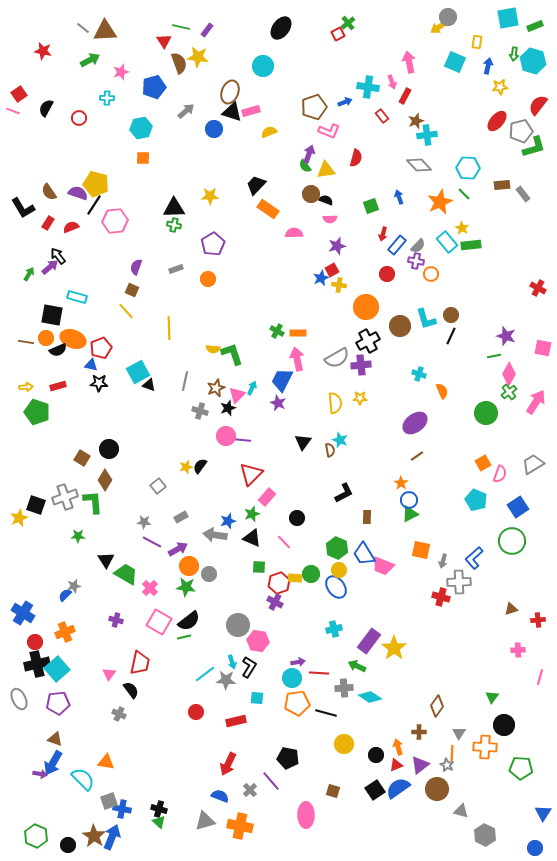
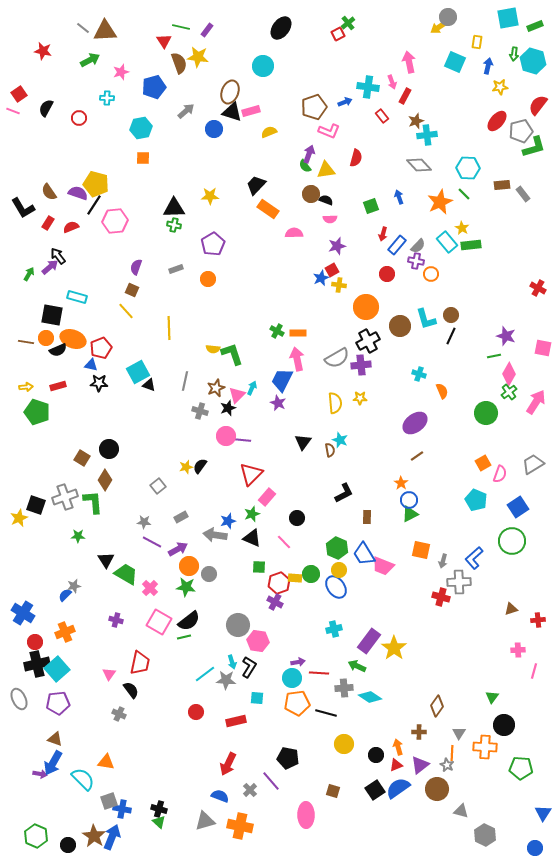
pink line at (540, 677): moved 6 px left, 6 px up
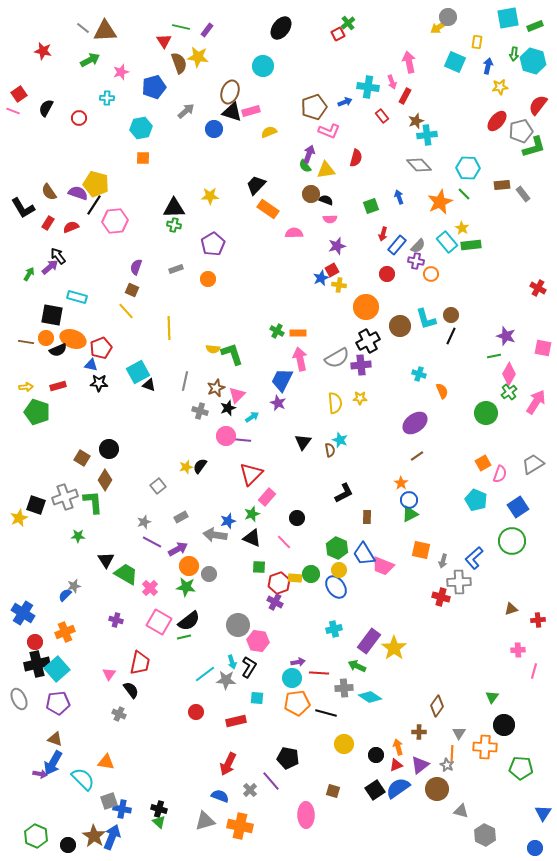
pink arrow at (297, 359): moved 3 px right
cyan arrow at (252, 388): moved 29 px down; rotated 32 degrees clockwise
gray star at (144, 522): rotated 24 degrees counterclockwise
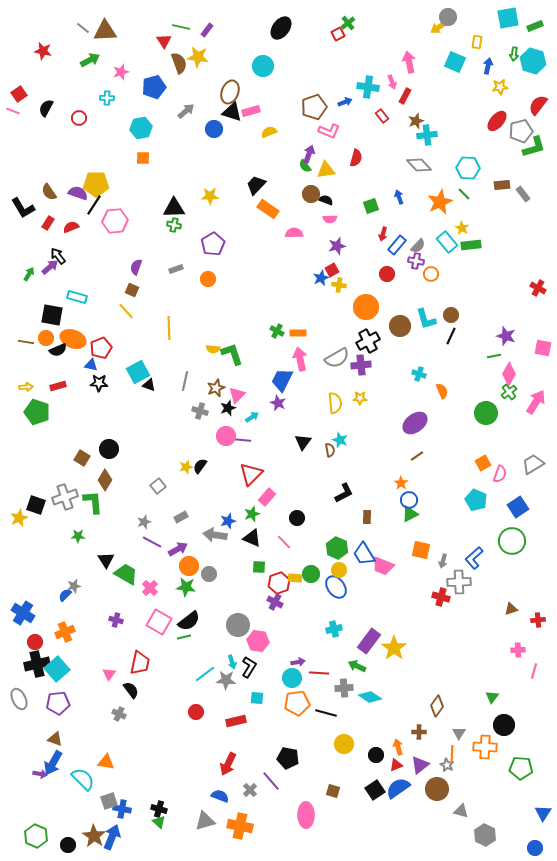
yellow pentagon at (96, 184): rotated 15 degrees counterclockwise
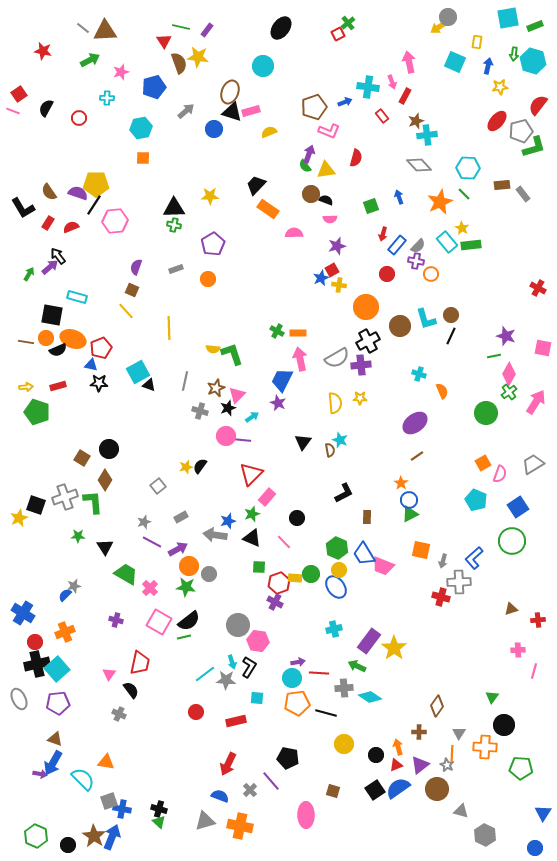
black triangle at (106, 560): moved 1 px left, 13 px up
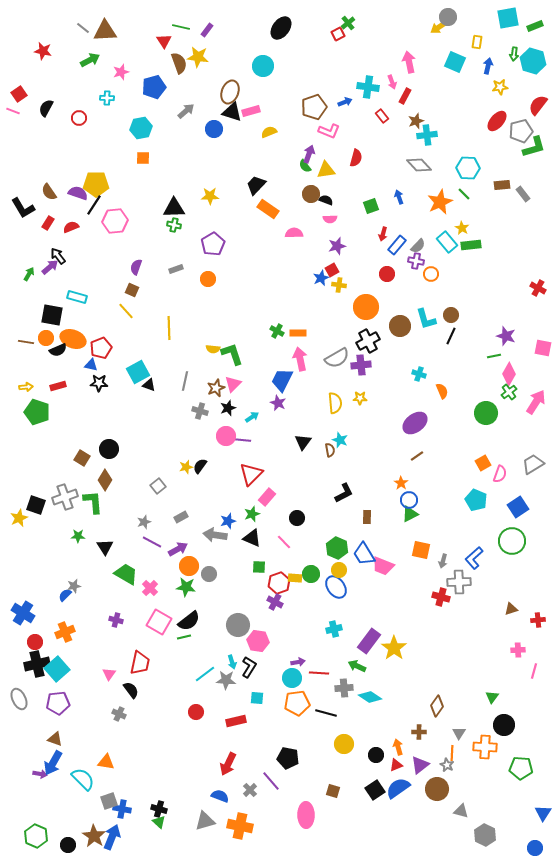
pink triangle at (237, 395): moved 4 px left, 11 px up
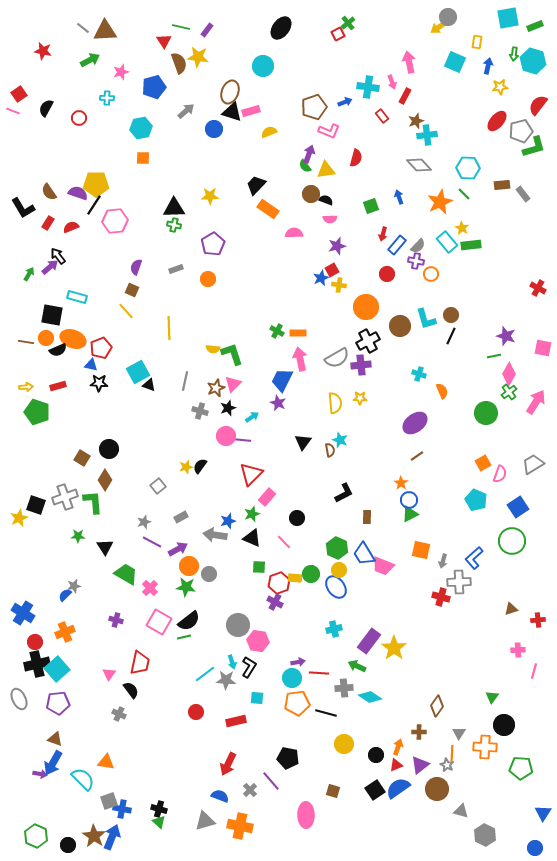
orange arrow at (398, 747): rotated 35 degrees clockwise
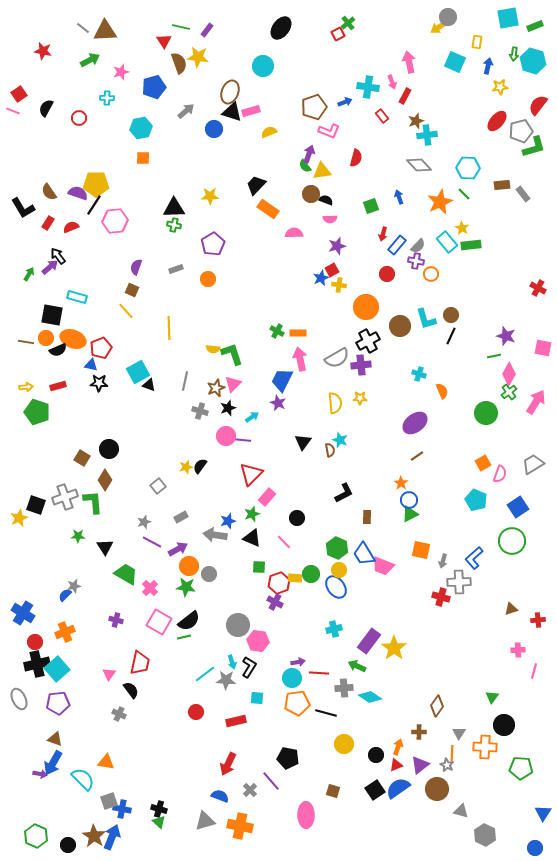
yellow triangle at (326, 170): moved 4 px left, 1 px down
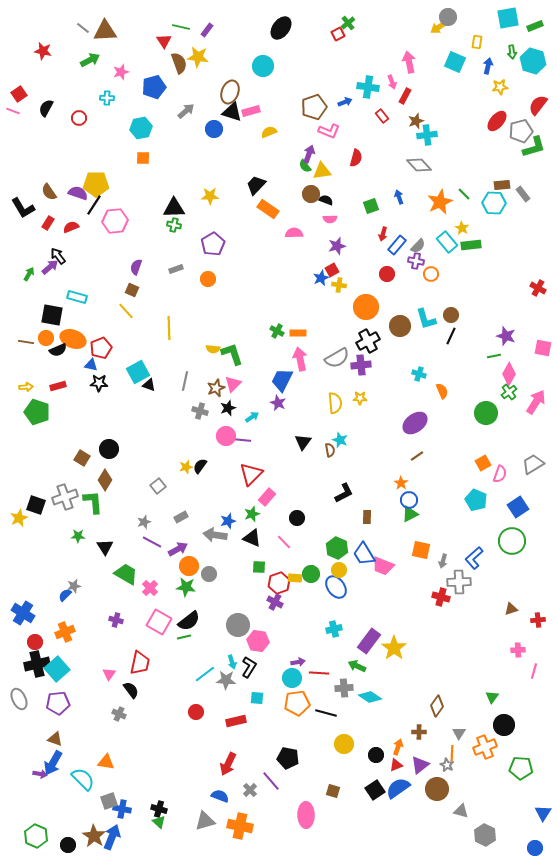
green arrow at (514, 54): moved 2 px left, 2 px up; rotated 16 degrees counterclockwise
cyan hexagon at (468, 168): moved 26 px right, 35 px down
orange cross at (485, 747): rotated 25 degrees counterclockwise
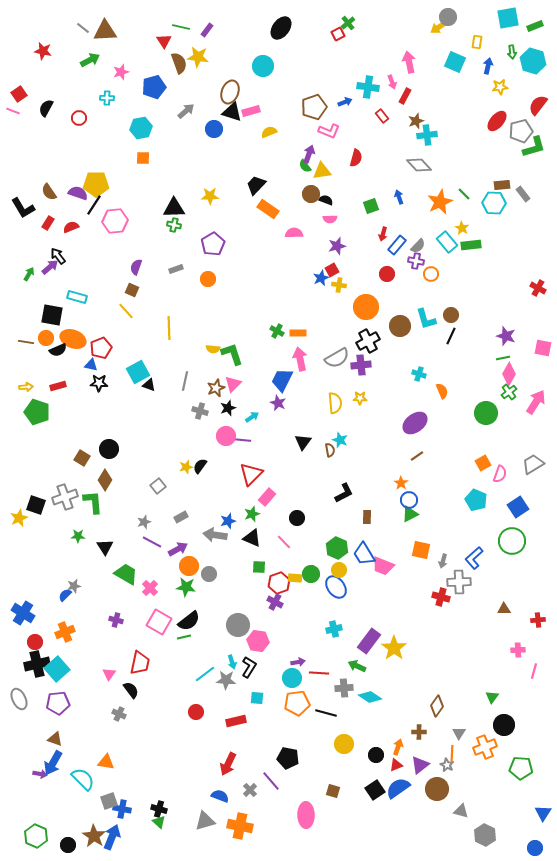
green line at (494, 356): moved 9 px right, 2 px down
brown triangle at (511, 609): moved 7 px left; rotated 16 degrees clockwise
